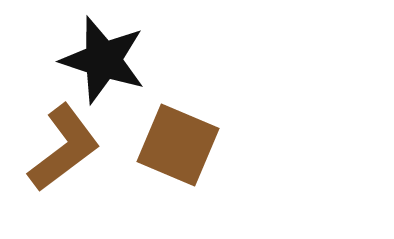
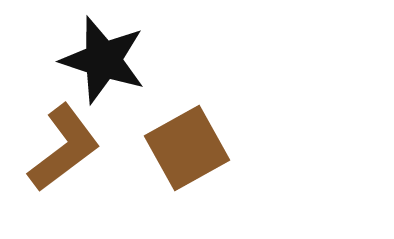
brown square: moved 9 px right, 3 px down; rotated 38 degrees clockwise
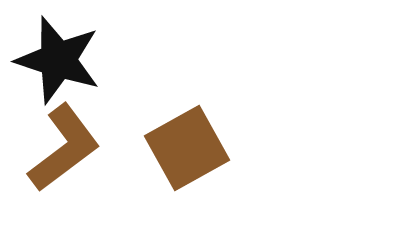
black star: moved 45 px left
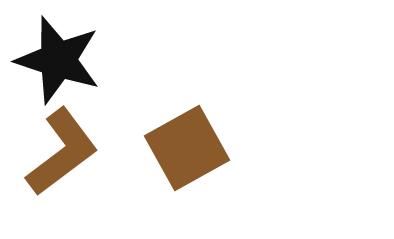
brown L-shape: moved 2 px left, 4 px down
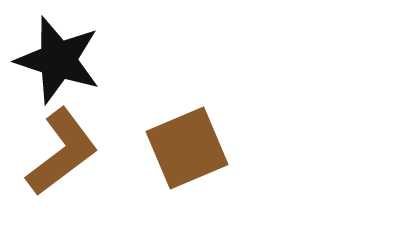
brown square: rotated 6 degrees clockwise
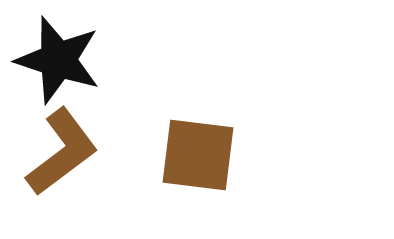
brown square: moved 11 px right, 7 px down; rotated 30 degrees clockwise
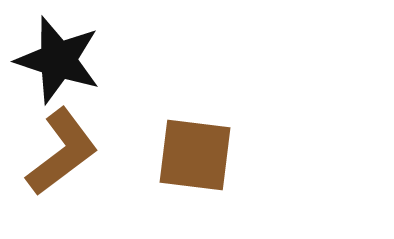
brown square: moved 3 px left
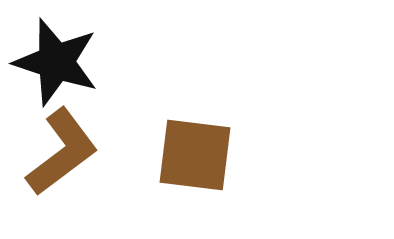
black star: moved 2 px left, 2 px down
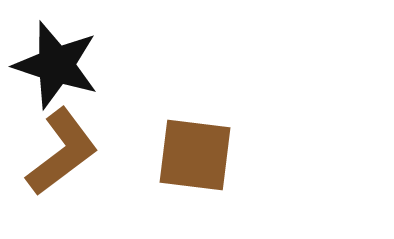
black star: moved 3 px down
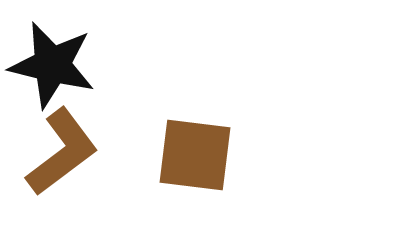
black star: moved 4 px left; rotated 4 degrees counterclockwise
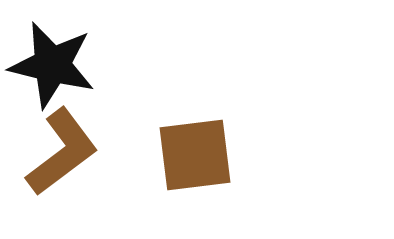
brown square: rotated 14 degrees counterclockwise
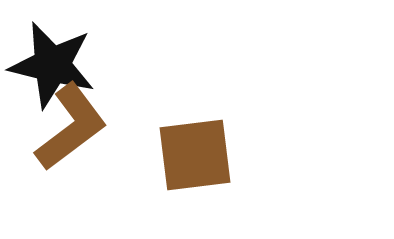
brown L-shape: moved 9 px right, 25 px up
